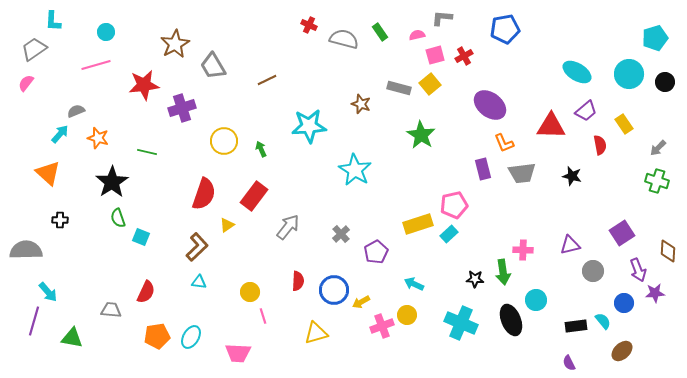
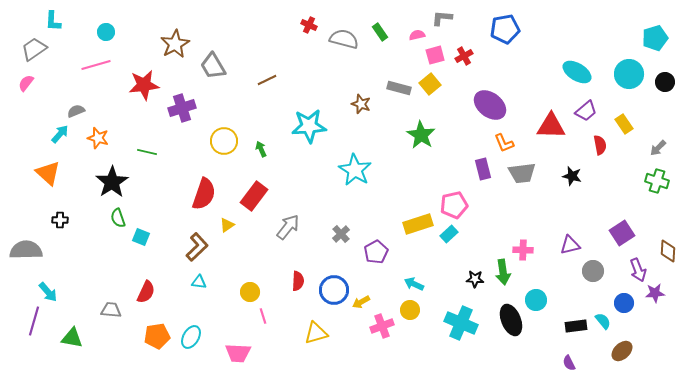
yellow circle at (407, 315): moved 3 px right, 5 px up
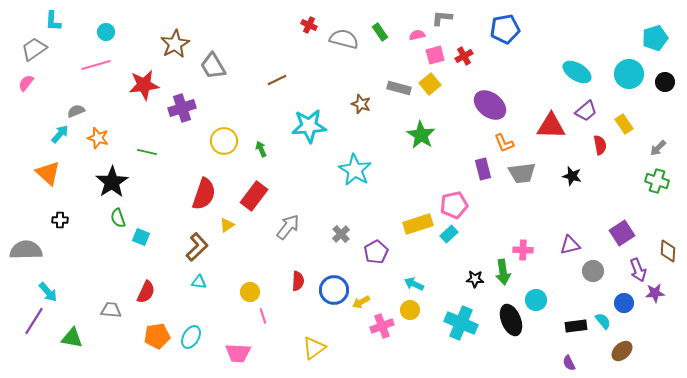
brown line at (267, 80): moved 10 px right
purple line at (34, 321): rotated 16 degrees clockwise
yellow triangle at (316, 333): moved 2 px left, 15 px down; rotated 20 degrees counterclockwise
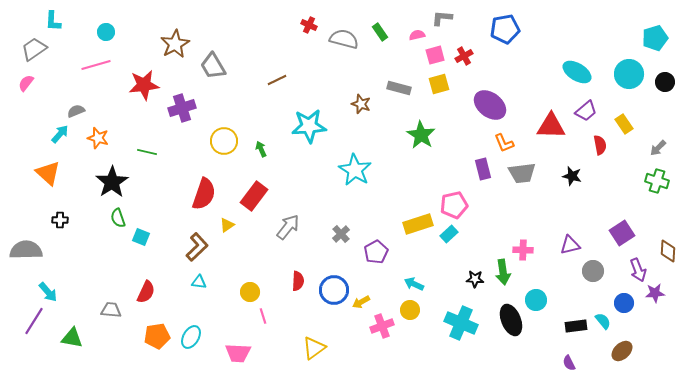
yellow square at (430, 84): moved 9 px right; rotated 25 degrees clockwise
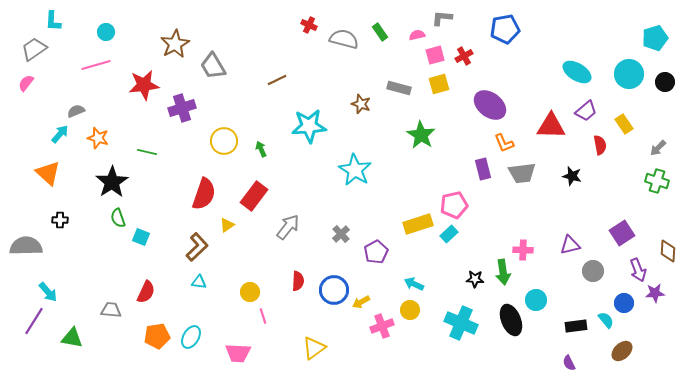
gray semicircle at (26, 250): moved 4 px up
cyan semicircle at (603, 321): moved 3 px right, 1 px up
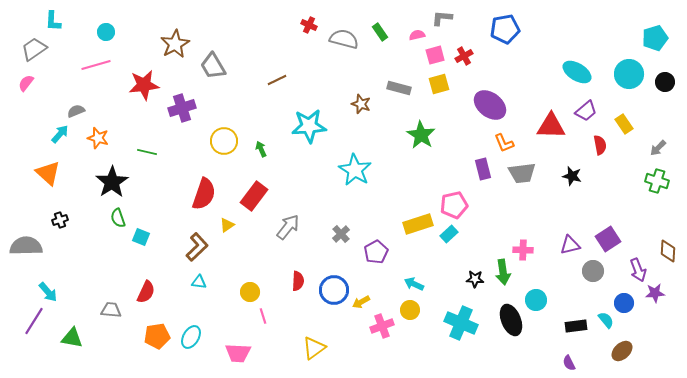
black cross at (60, 220): rotated 21 degrees counterclockwise
purple square at (622, 233): moved 14 px left, 6 px down
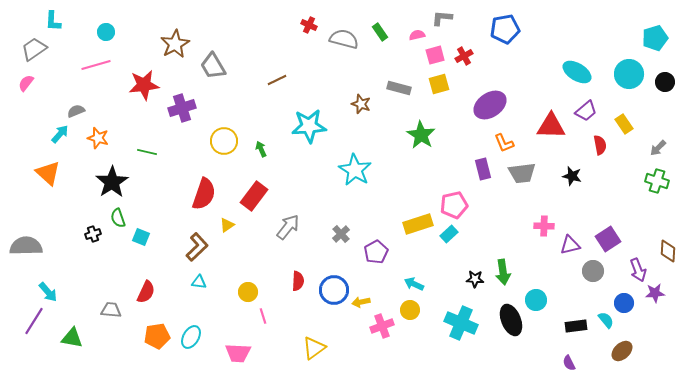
purple ellipse at (490, 105): rotated 72 degrees counterclockwise
black cross at (60, 220): moved 33 px right, 14 px down
pink cross at (523, 250): moved 21 px right, 24 px up
yellow circle at (250, 292): moved 2 px left
yellow arrow at (361, 302): rotated 18 degrees clockwise
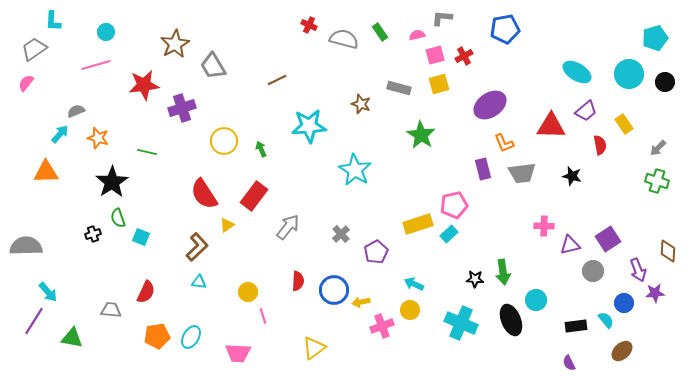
orange triangle at (48, 173): moved 2 px left, 1 px up; rotated 44 degrees counterclockwise
red semicircle at (204, 194): rotated 128 degrees clockwise
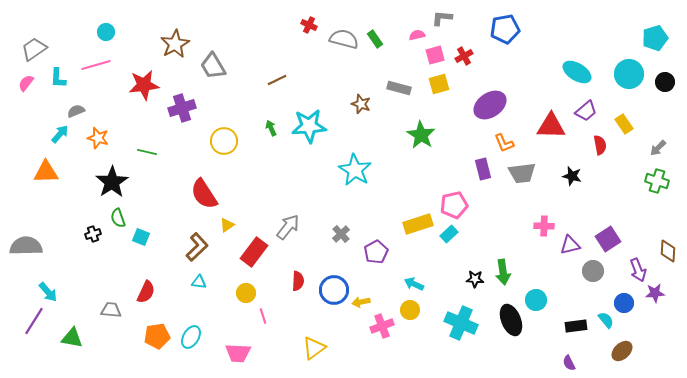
cyan L-shape at (53, 21): moved 5 px right, 57 px down
green rectangle at (380, 32): moved 5 px left, 7 px down
green arrow at (261, 149): moved 10 px right, 21 px up
red rectangle at (254, 196): moved 56 px down
yellow circle at (248, 292): moved 2 px left, 1 px down
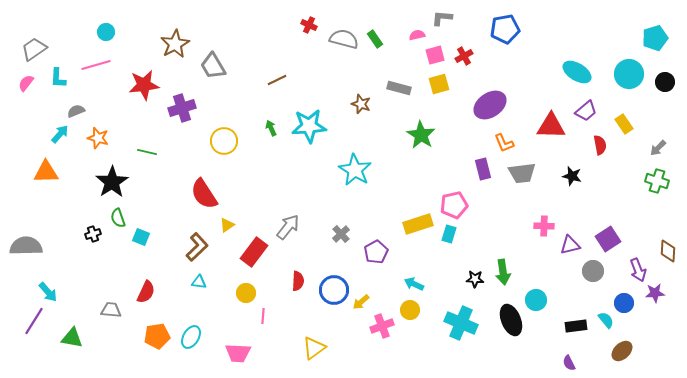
cyan rectangle at (449, 234): rotated 30 degrees counterclockwise
yellow arrow at (361, 302): rotated 30 degrees counterclockwise
pink line at (263, 316): rotated 21 degrees clockwise
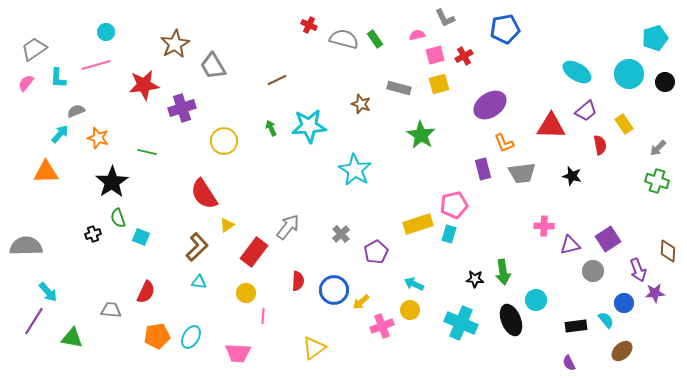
gray L-shape at (442, 18): moved 3 px right; rotated 120 degrees counterclockwise
